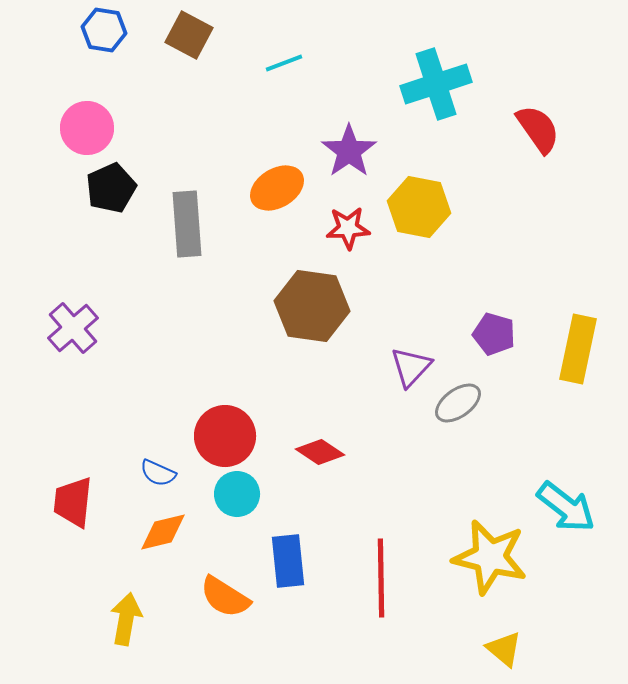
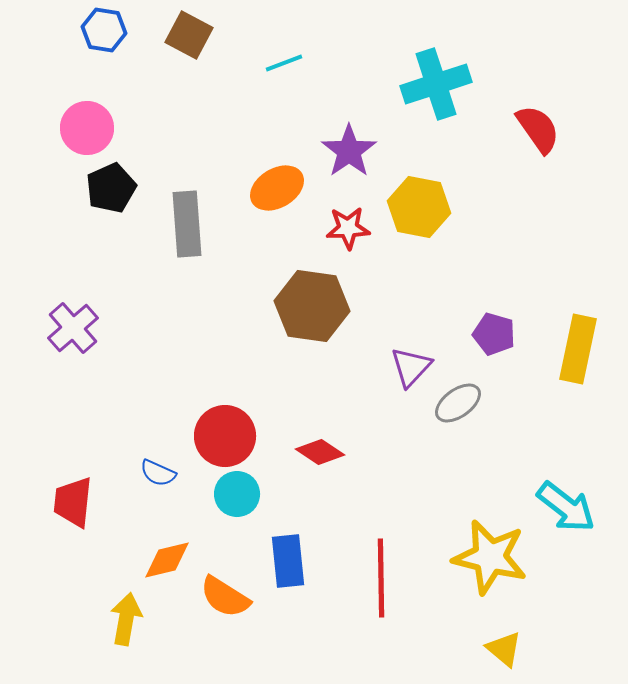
orange diamond: moved 4 px right, 28 px down
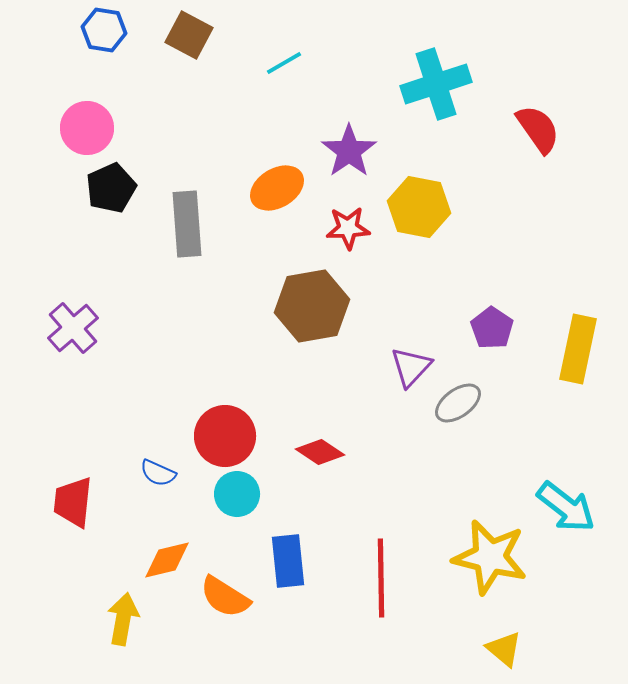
cyan line: rotated 9 degrees counterclockwise
brown hexagon: rotated 18 degrees counterclockwise
purple pentagon: moved 2 px left, 6 px up; rotated 18 degrees clockwise
yellow arrow: moved 3 px left
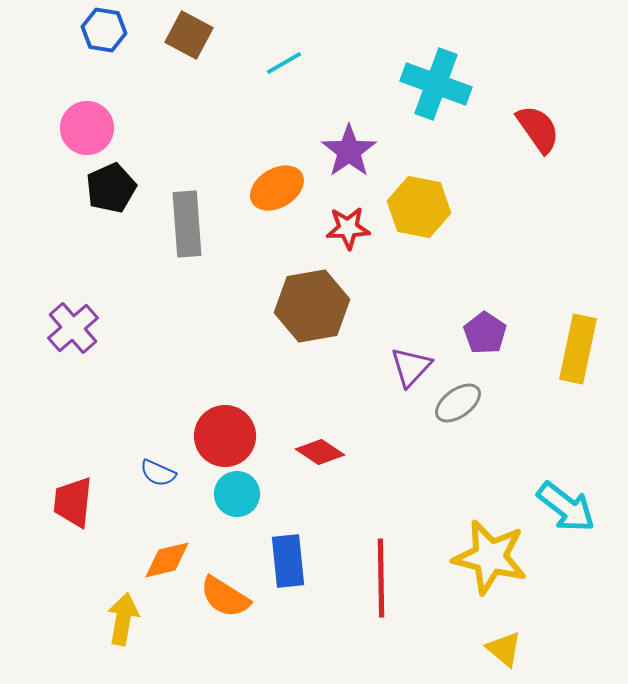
cyan cross: rotated 38 degrees clockwise
purple pentagon: moved 7 px left, 5 px down
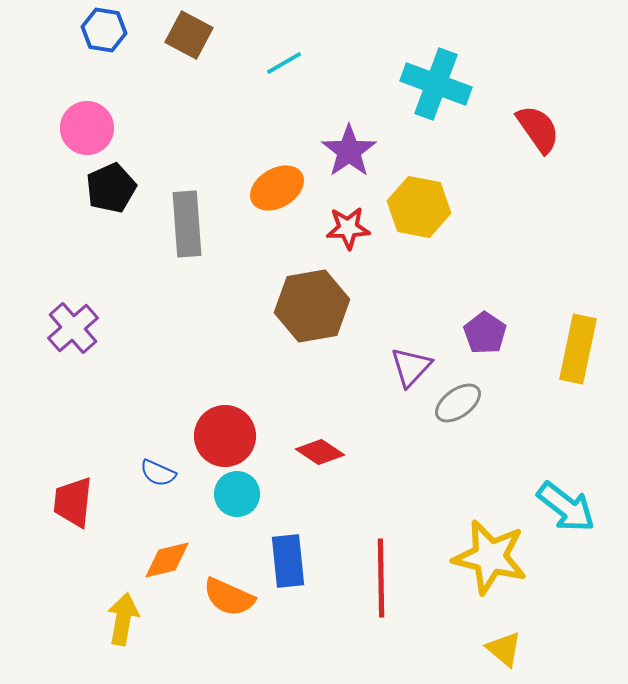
orange semicircle: moved 4 px right; rotated 8 degrees counterclockwise
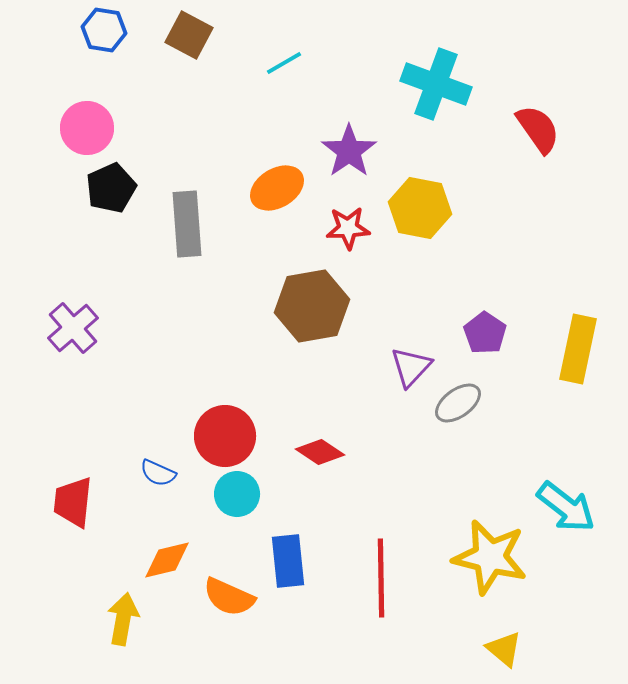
yellow hexagon: moved 1 px right, 1 px down
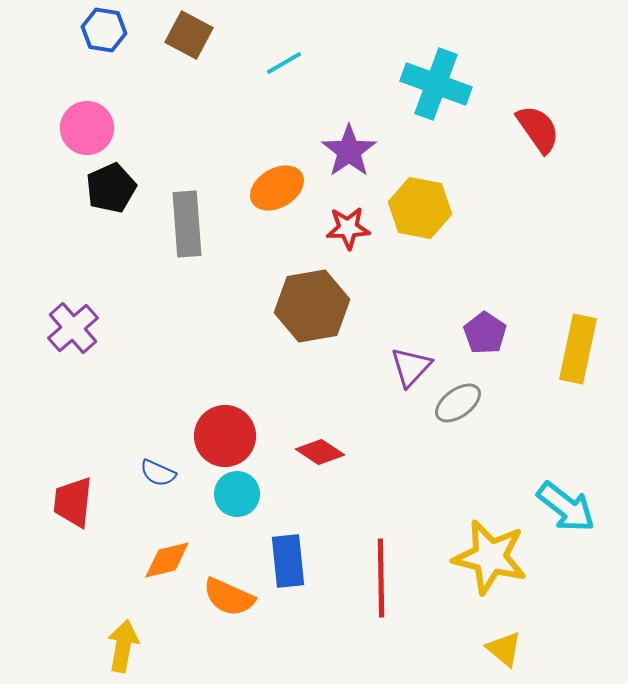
yellow arrow: moved 27 px down
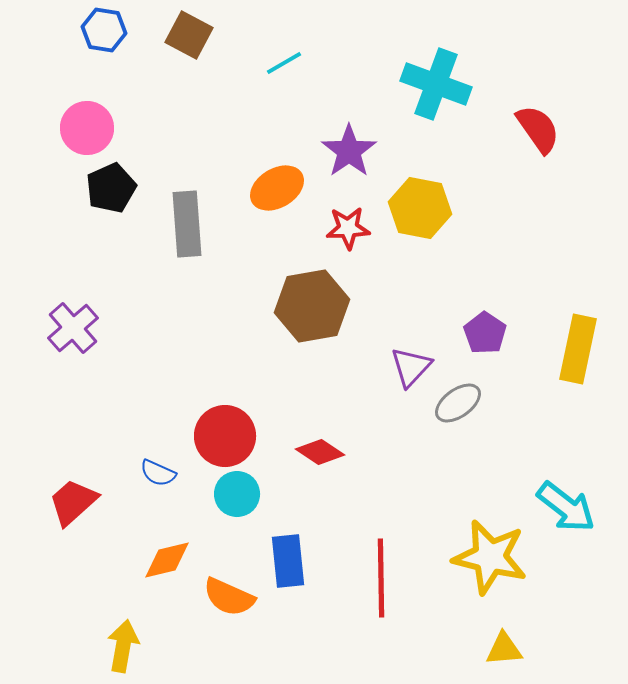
red trapezoid: rotated 42 degrees clockwise
yellow triangle: rotated 45 degrees counterclockwise
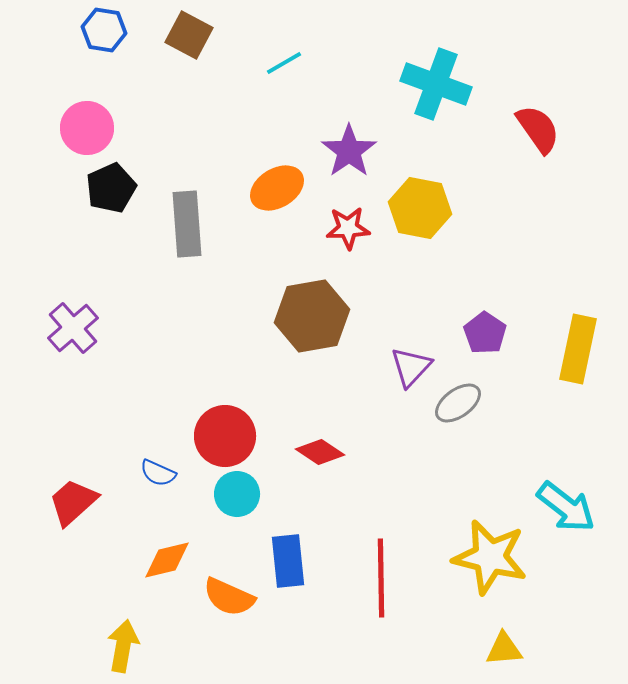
brown hexagon: moved 10 px down
